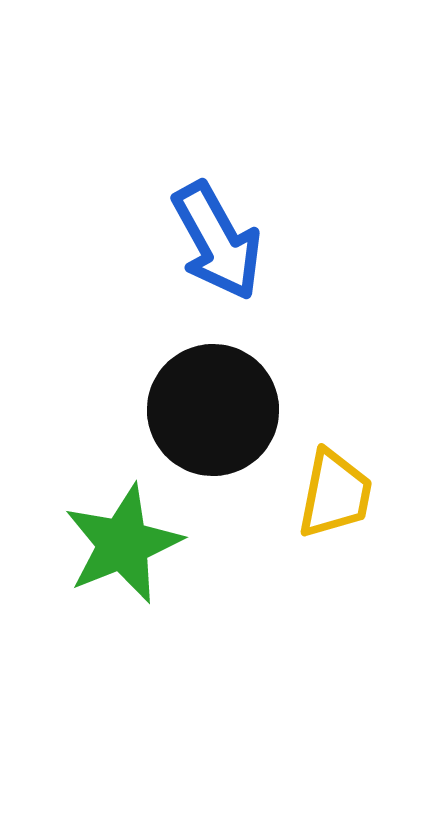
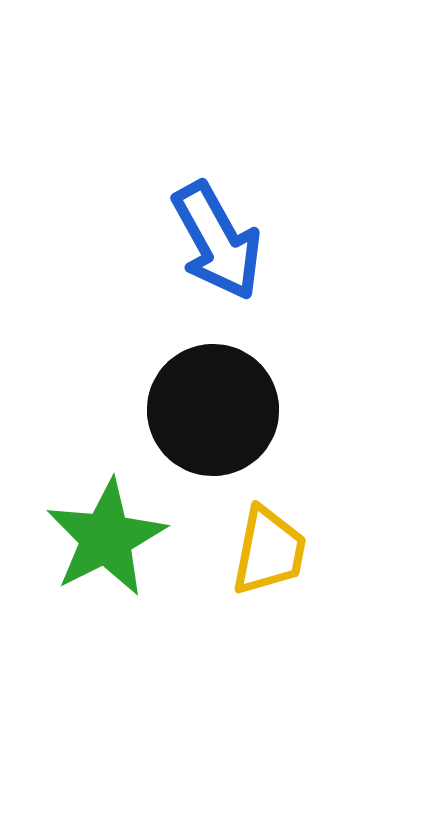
yellow trapezoid: moved 66 px left, 57 px down
green star: moved 17 px left, 6 px up; rotated 5 degrees counterclockwise
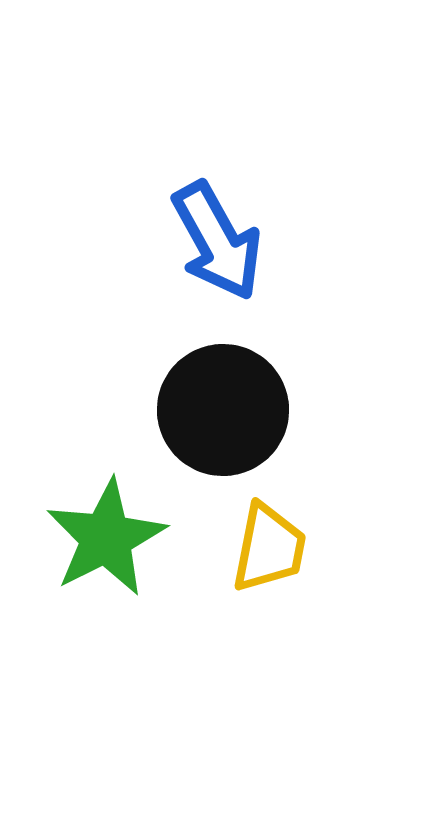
black circle: moved 10 px right
yellow trapezoid: moved 3 px up
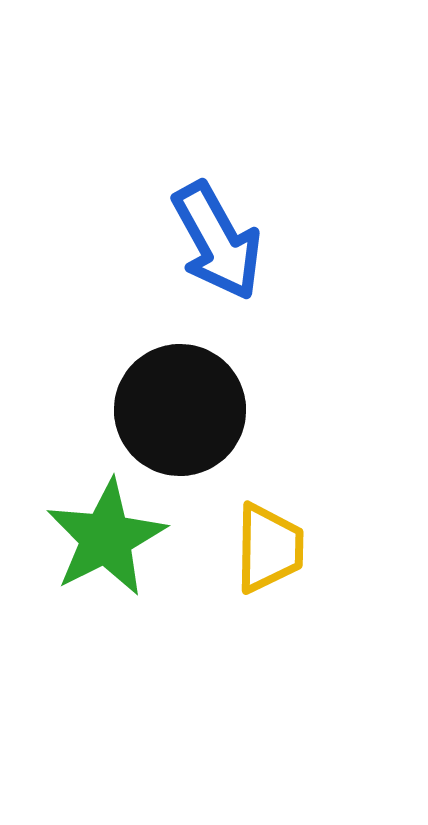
black circle: moved 43 px left
yellow trapezoid: rotated 10 degrees counterclockwise
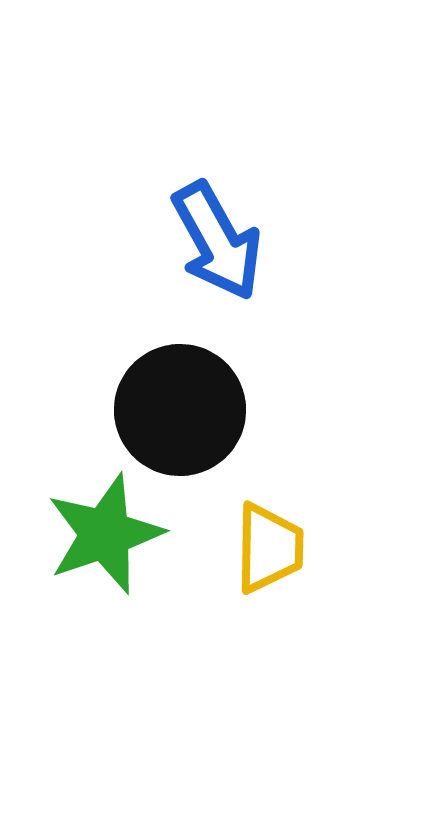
green star: moved 1 px left, 4 px up; rotated 8 degrees clockwise
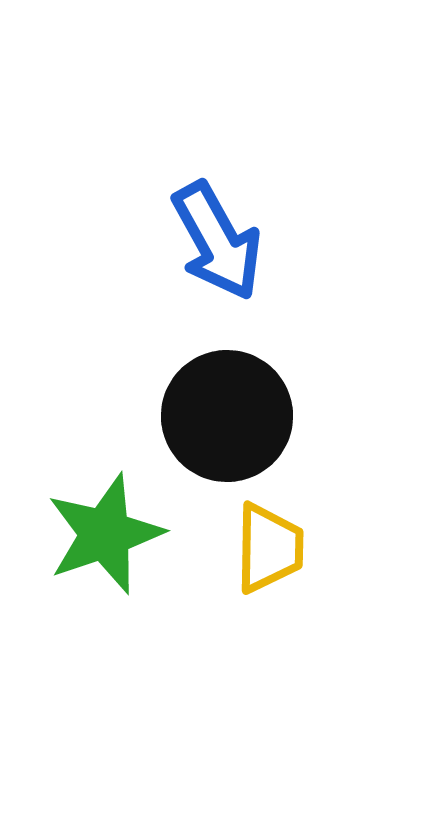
black circle: moved 47 px right, 6 px down
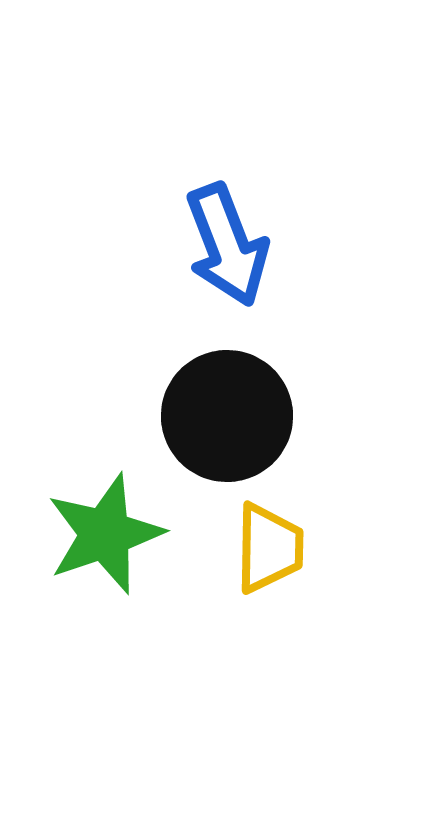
blue arrow: moved 10 px right, 4 px down; rotated 8 degrees clockwise
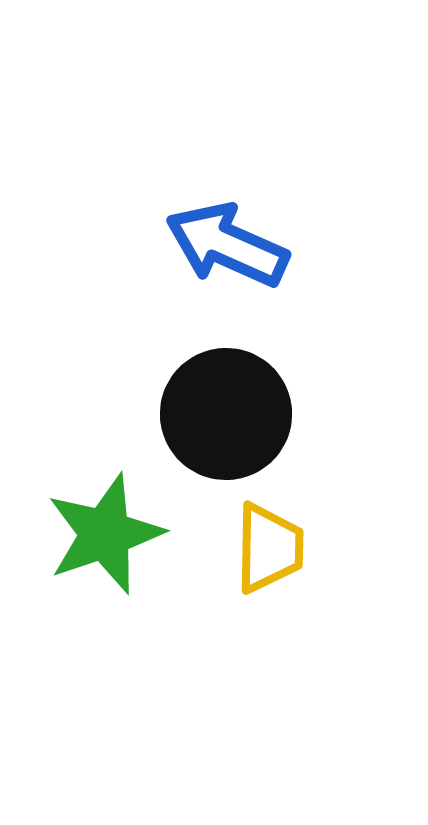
blue arrow: rotated 135 degrees clockwise
black circle: moved 1 px left, 2 px up
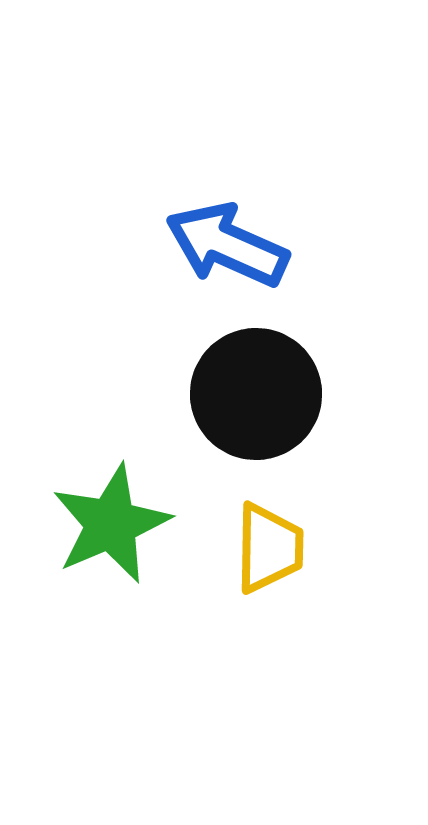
black circle: moved 30 px right, 20 px up
green star: moved 6 px right, 10 px up; rotated 4 degrees counterclockwise
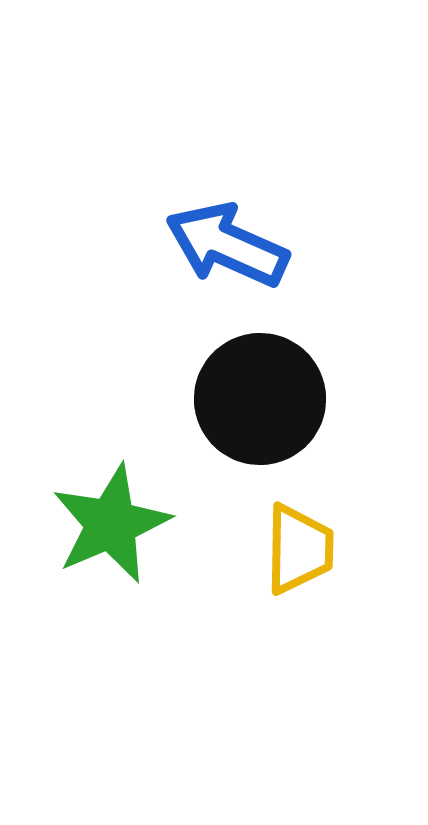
black circle: moved 4 px right, 5 px down
yellow trapezoid: moved 30 px right, 1 px down
